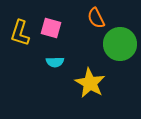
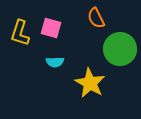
green circle: moved 5 px down
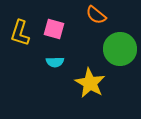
orange semicircle: moved 3 px up; rotated 25 degrees counterclockwise
pink square: moved 3 px right, 1 px down
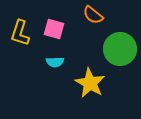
orange semicircle: moved 3 px left
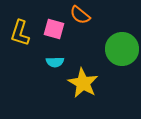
orange semicircle: moved 13 px left
green circle: moved 2 px right
yellow star: moved 7 px left
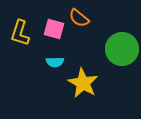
orange semicircle: moved 1 px left, 3 px down
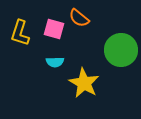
green circle: moved 1 px left, 1 px down
yellow star: moved 1 px right
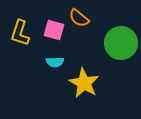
pink square: moved 1 px down
green circle: moved 7 px up
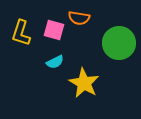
orange semicircle: rotated 30 degrees counterclockwise
yellow L-shape: moved 1 px right
green circle: moved 2 px left
cyan semicircle: rotated 24 degrees counterclockwise
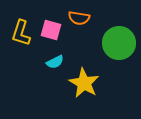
pink square: moved 3 px left
